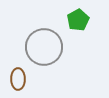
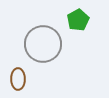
gray circle: moved 1 px left, 3 px up
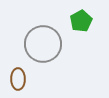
green pentagon: moved 3 px right, 1 px down
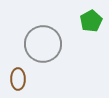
green pentagon: moved 10 px right
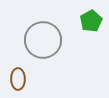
gray circle: moved 4 px up
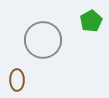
brown ellipse: moved 1 px left, 1 px down
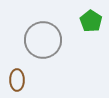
green pentagon: rotated 10 degrees counterclockwise
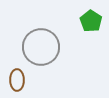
gray circle: moved 2 px left, 7 px down
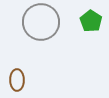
gray circle: moved 25 px up
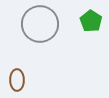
gray circle: moved 1 px left, 2 px down
